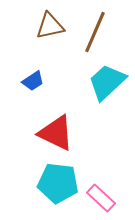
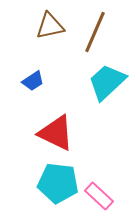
pink rectangle: moved 2 px left, 2 px up
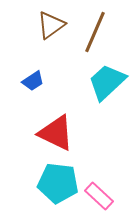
brown triangle: moved 1 px right, 1 px up; rotated 24 degrees counterclockwise
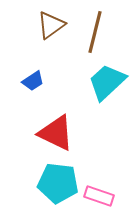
brown line: rotated 9 degrees counterclockwise
pink rectangle: rotated 24 degrees counterclockwise
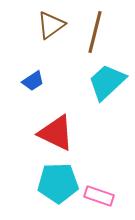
cyan pentagon: rotated 9 degrees counterclockwise
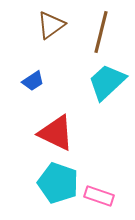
brown line: moved 6 px right
cyan pentagon: rotated 21 degrees clockwise
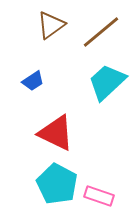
brown line: rotated 36 degrees clockwise
cyan pentagon: moved 1 px left, 1 px down; rotated 9 degrees clockwise
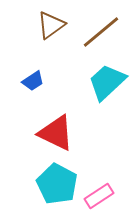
pink rectangle: rotated 52 degrees counterclockwise
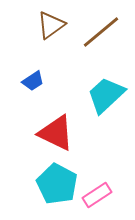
cyan trapezoid: moved 1 px left, 13 px down
pink rectangle: moved 2 px left, 1 px up
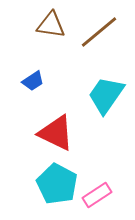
brown triangle: rotated 44 degrees clockwise
brown line: moved 2 px left
cyan trapezoid: rotated 12 degrees counterclockwise
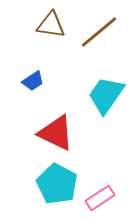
pink rectangle: moved 3 px right, 3 px down
